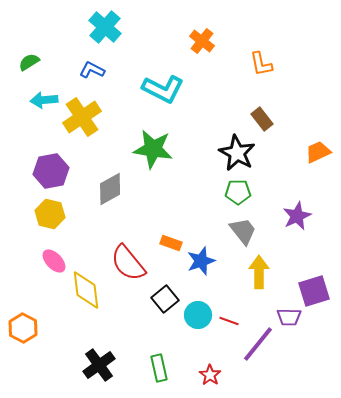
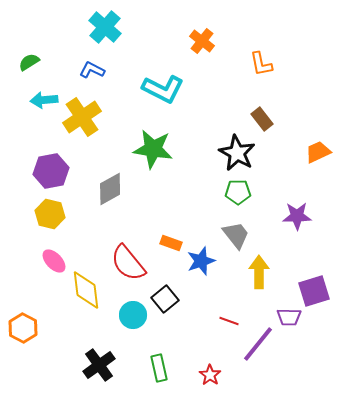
purple star: rotated 24 degrees clockwise
gray trapezoid: moved 7 px left, 4 px down
cyan circle: moved 65 px left
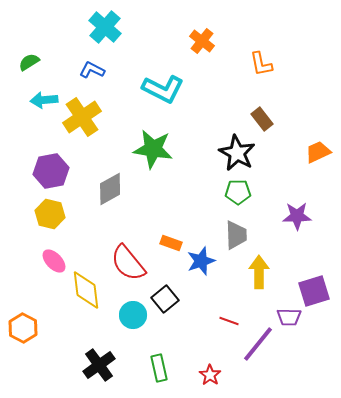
gray trapezoid: rotated 36 degrees clockwise
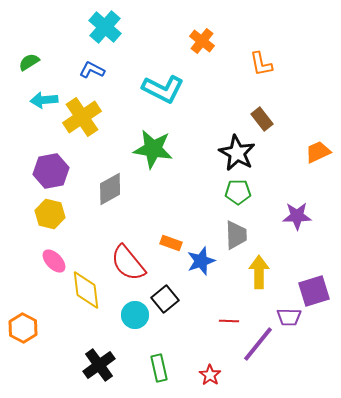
cyan circle: moved 2 px right
red line: rotated 18 degrees counterclockwise
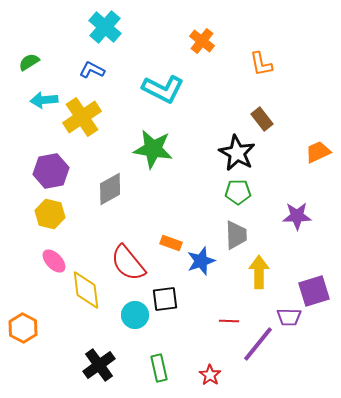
black square: rotated 32 degrees clockwise
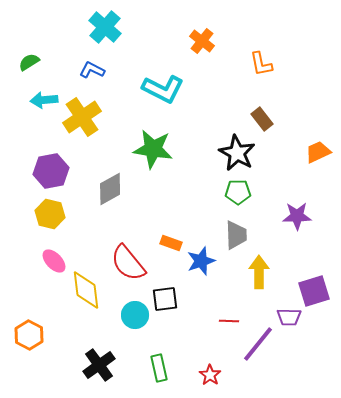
orange hexagon: moved 6 px right, 7 px down
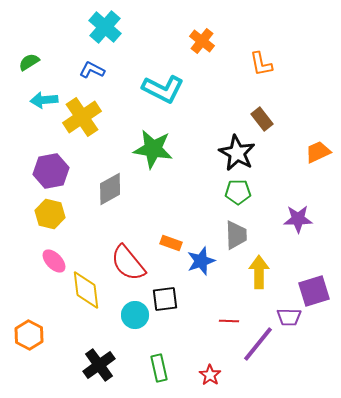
purple star: moved 1 px right, 3 px down
